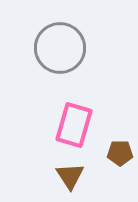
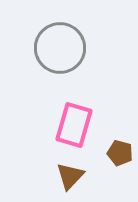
brown pentagon: rotated 15 degrees clockwise
brown triangle: rotated 16 degrees clockwise
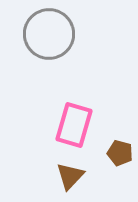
gray circle: moved 11 px left, 14 px up
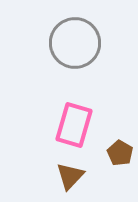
gray circle: moved 26 px right, 9 px down
brown pentagon: rotated 15 degrees clockwise
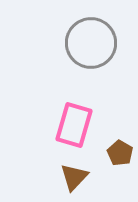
gray circle: moved 16 px right
brown triangle: moved 4 px right, 1 px down
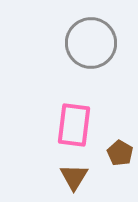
pink rectangle: rotated 9 degrees counterclockwise
brown triangle: rotated 12 degrees counterclockwise
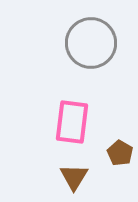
pink rectangle: moved 2 px left, 3 px up
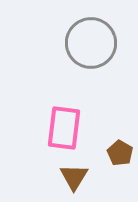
pink rectangle: moved 8 px left, 6 px down
